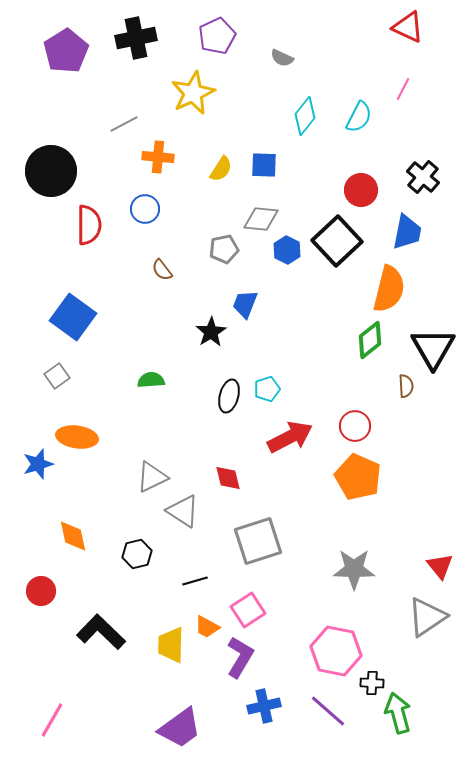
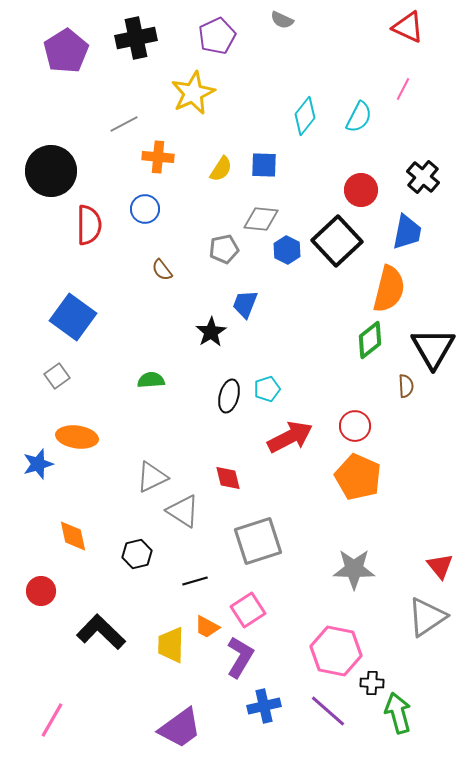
gray semicircle at (282, 58): moved 38 px up
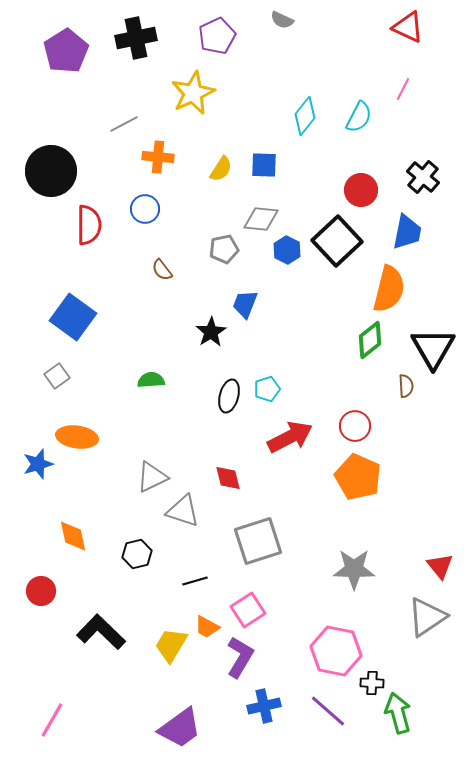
gray triangle at (183, 511): rotated 15 degrees counterclockwise
yellow trapezoid at (171, 645): rotated 30 degrees clockwise
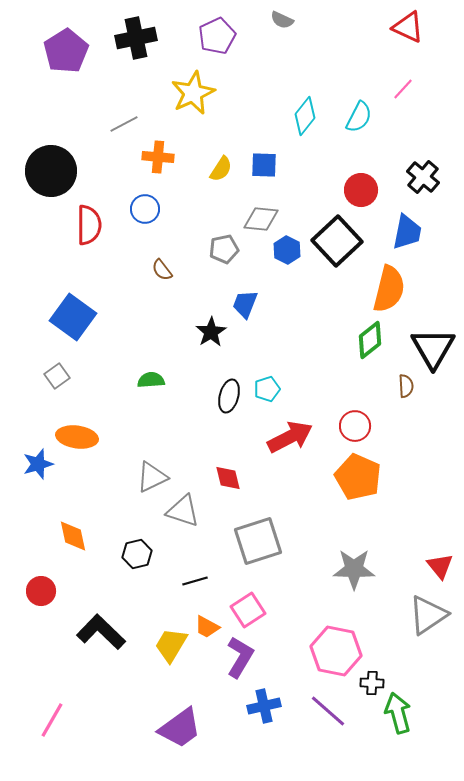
pink line at (403, 89): rotated 15 degrees clockwise
gray triangle at (427, 617): moved 1 px right, 2 px up
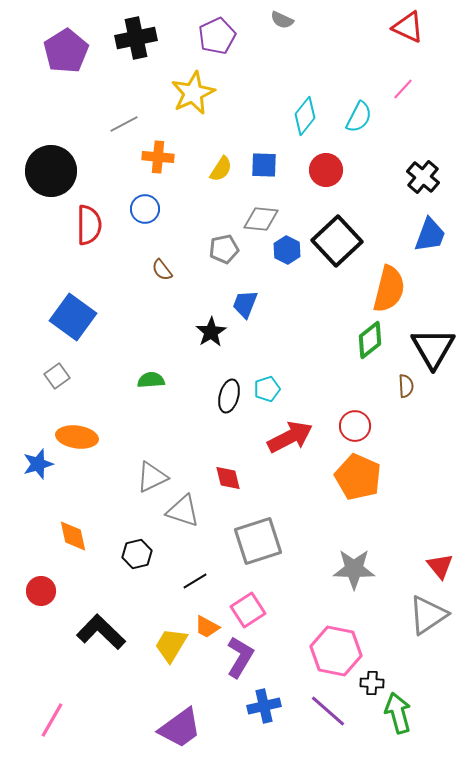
red circle at (361, 190): moved 35 px left, 20 px up
blue trapezoid at (407, 232): moved 23 px right, 3 px down; rotated 9 degrees clockwise
black line at (195, 581): rotated 15 degrees counterclockwise
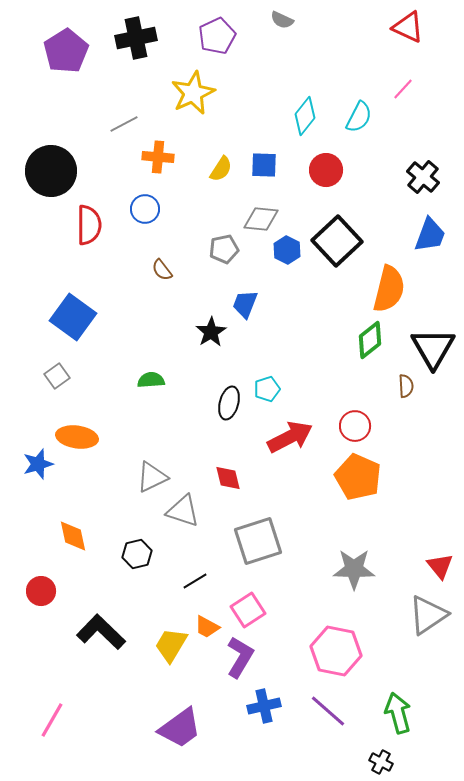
black ellipse at (229, 396): moved 7 px down
black cross at (372, 683): moved 9 px right, 79 px down; rotated 25 degrees clockwise
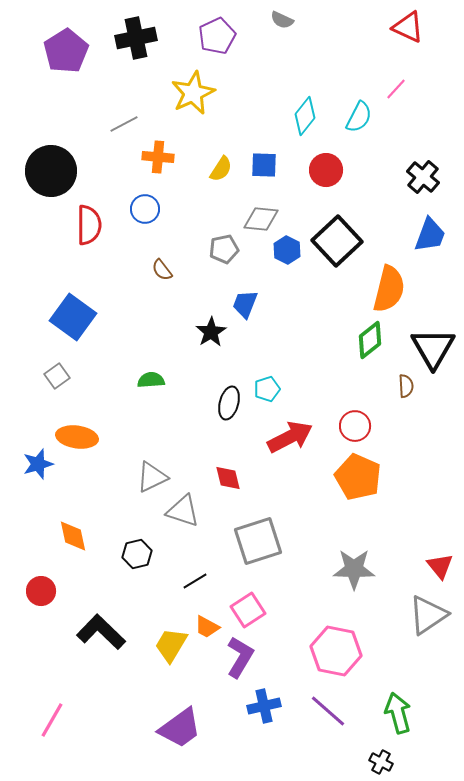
pink line at (403, 89): moved 7 px left
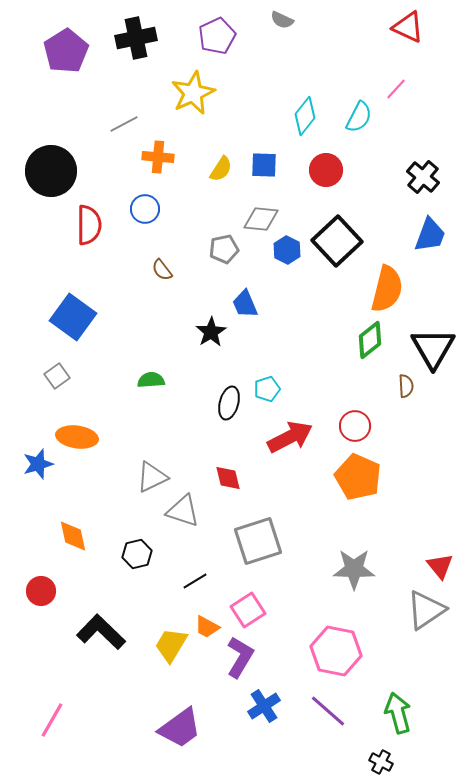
orange semicircle at (389, 289): moved 2 px left
blue trapezoid at (245, 304): rotated 44 degrees counterclockwise
gray triangle at (428, 615): moved 2 px left, 5 px up
blue cross at (264, 706): rotated 20 degrees counterclockwise
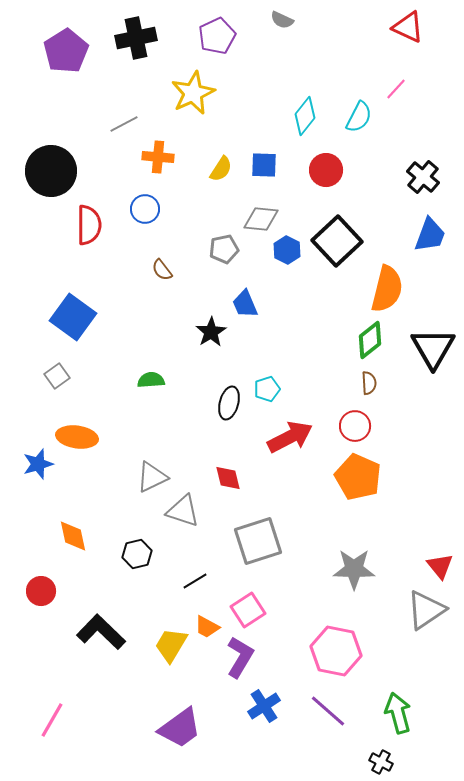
brown semicircle at (406, 386): moved 37 px left, 3 px up
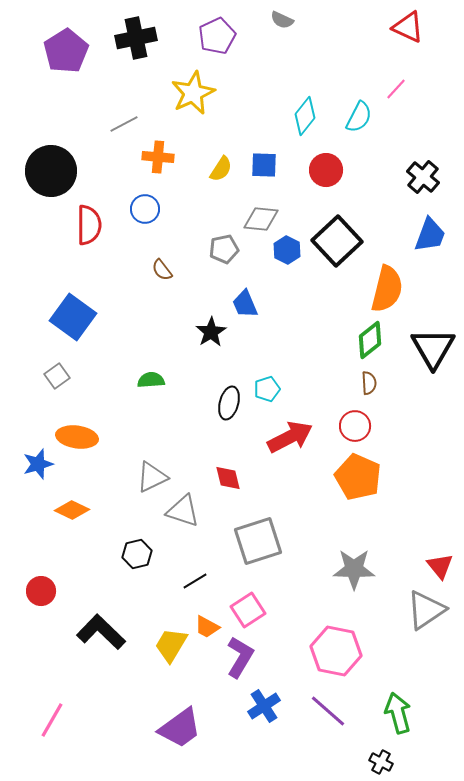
orange diamond at (73, 536): moved 1 px left, 26 px up; rotated 52 degrees counterclockwise
